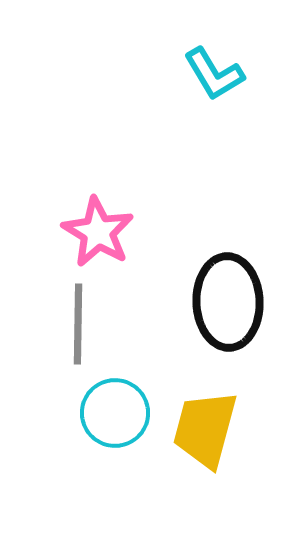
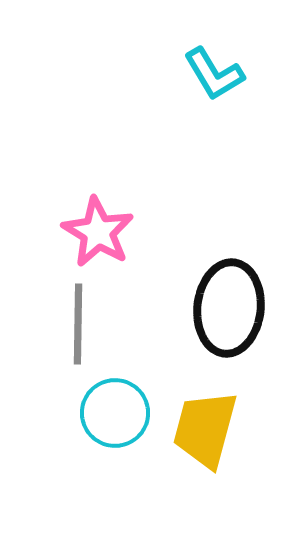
black ellipse: moved 1 px right, 6 px down; rotated 8 degrees clockwise
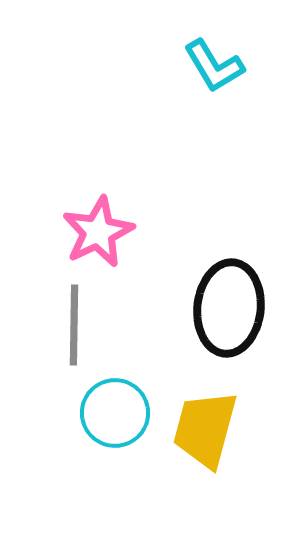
cyan L-shape: moved 8 px up
pink star: rotated 16 degrees clockwise
gray line: moved 4 px left, 1 px down
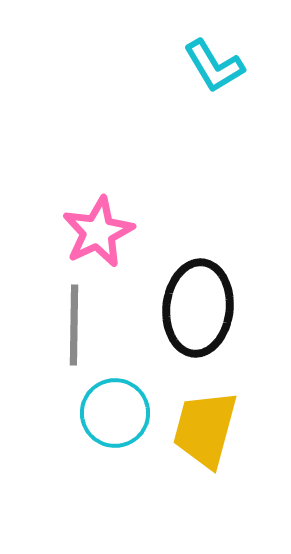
black ellipse: moved 31 px left
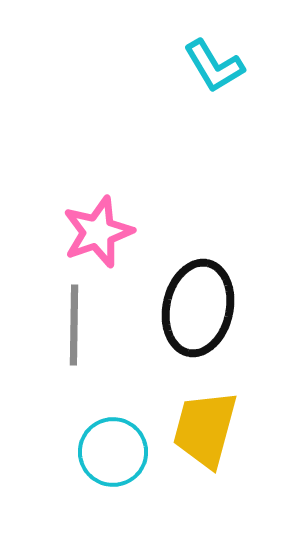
pink star: rotated 6 degrees clockwise
black ellipse: rotated 6 degrees clockwise
cyan circle: moved 2 px left, 39 px down
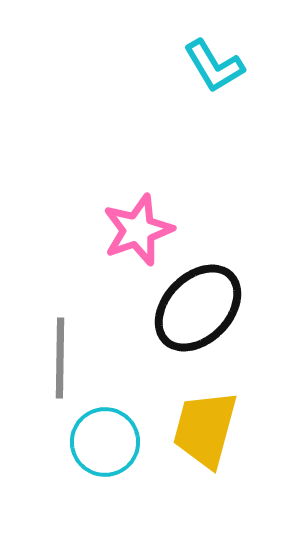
pink star: moved 40 px right, 2 px up
black ellipse: rotated 32 degrees clockwise
gray line: moved 14 px left, 33 px down
cyan circle: moved 8 px left, 10 px up
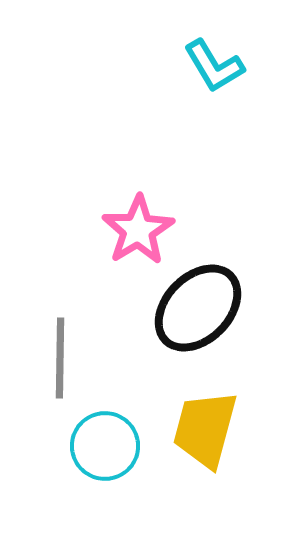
pink star: rotated 12 degrees counterclockwise
cyan circle: moved 4 px down
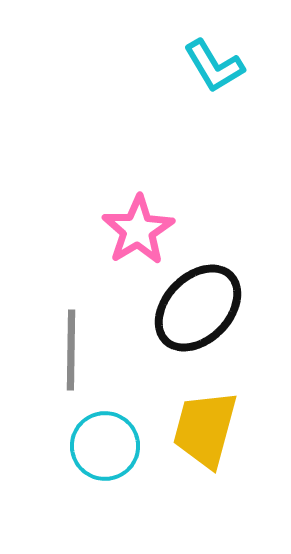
gray line: moved 11 px right, 8 px up
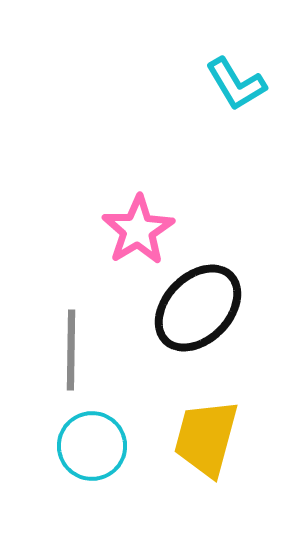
cyan L-shape: moved 22 px right, 18 px down
yellow trapezoid: moved 1 px right, 9 px down
cyan circle: moved 13 px left
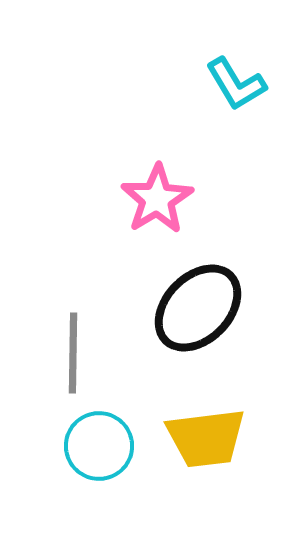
pink star: moved 19 px right, 31 px up
gray line: moved 2 px right, 3 px down
yellow trapezoid: rotated 112 degrees counterclockwise
cyan circle: moved 7 px right
